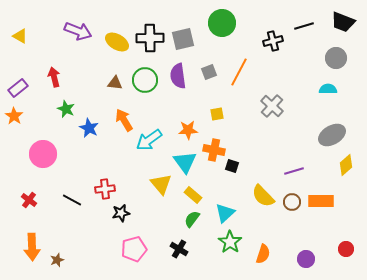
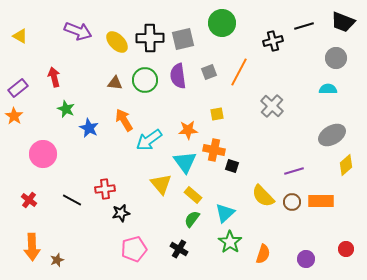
yellow ellipse at (117, 42): rotated 15 degrees clockwise
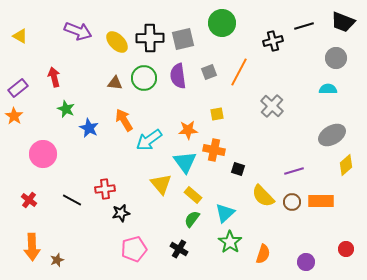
green circle at (145, 80): moved 1 px left, 2 px up
black square at (232, 166): moved 6 px right, 3 px down
purple circle at (306, 259): moved 3 px down
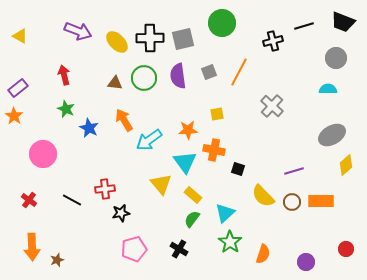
red arrow at (54, 77): moved 10 px right, 2 px up
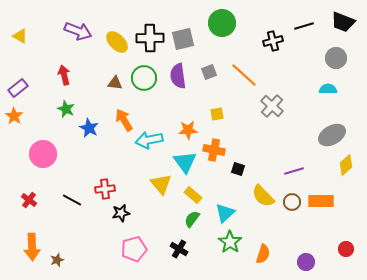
orange line at (239, 72): moved 5 px right, 3 px down; rotated 76 degrees counterclockwise
cyan arrow at (149, 140): rotated 24 degrees clockwise
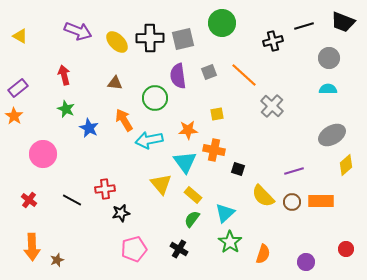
gray circle at (336, 58): moved 7 px left
green circle at (144, 78): moved 11 px right, 20 px down
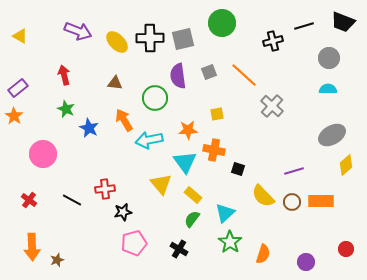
black star at (121, 213): moved 2 px right, 1 px up
pink pentagon at (134, 249): moved 6 px up
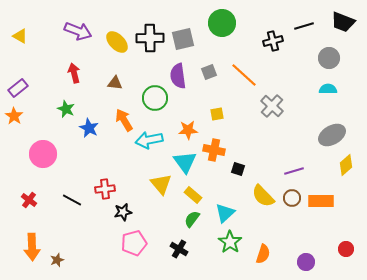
red arrow at (64, 75): moved 10 px right, 2 px up
brown circle at (292, 202): moved 4 px up
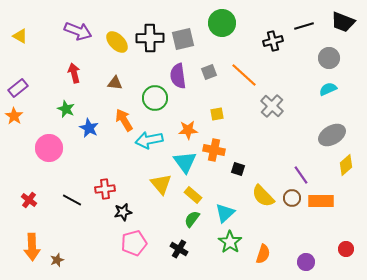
cyan semicircle at (328, 89): rotated 24 degrees counterclockwise
pink circle at (43, 154): moved 6 px right, 6 px up
purple line at (294, 171): moved 7 px right, 4 px down; rotated 72 degrees clockwise
